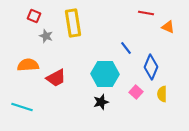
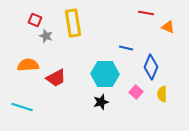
red square: moved 1 px right, 4 px down
blue line: rotated 40 degrees counterclockwise
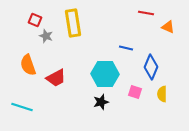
orange semicircle: rotated 105 degrees counterclockwise
pink square: moved 1 px left; rotated 24 degrees counterclockwise
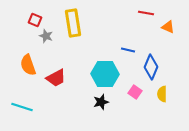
blue line: moved 2 px right, 2 px down
pink square: rotated 16 degrees clockwise
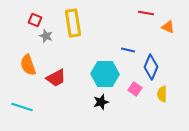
pink square: moved 3 px up
